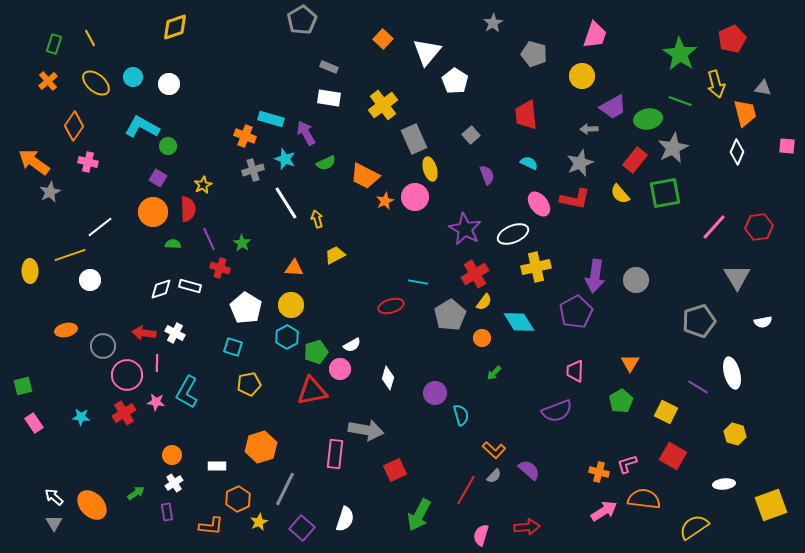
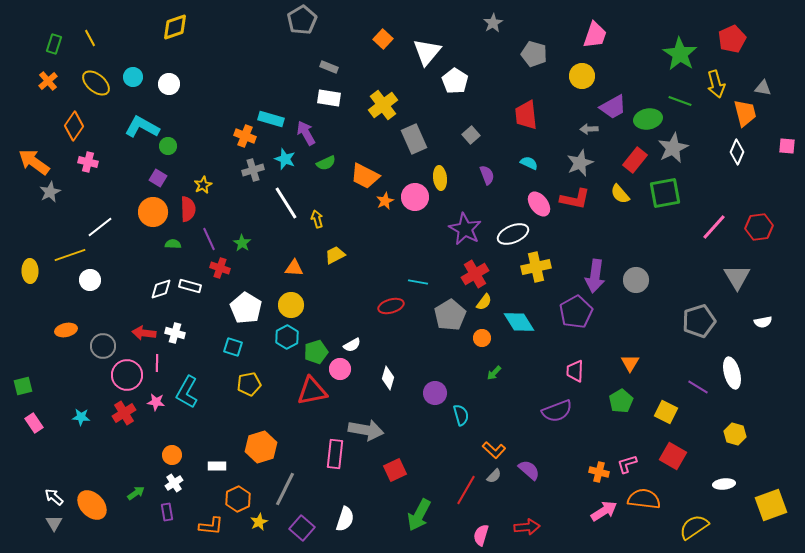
yellow ellipse at (430, 169): moved 10 px right, 9 px down; rotated 10 degrees clockwise
white cross at (175, 333): rotated 12 degrees counterclockwise
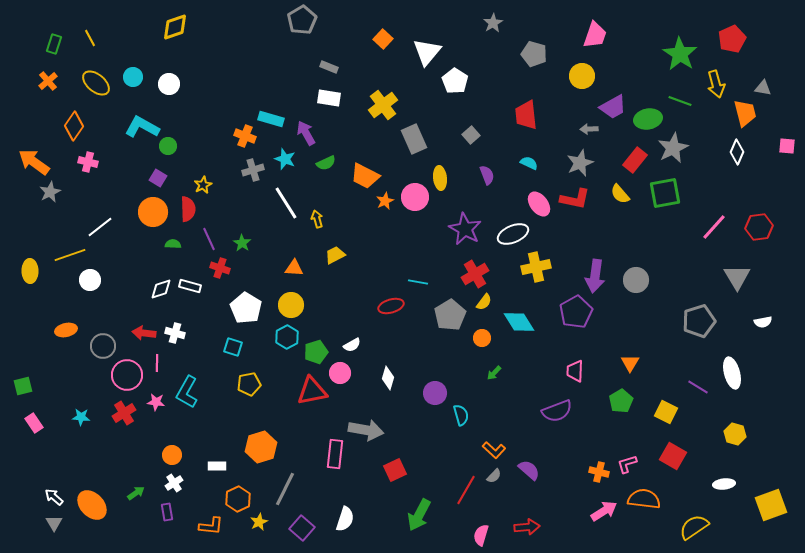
pink circle at (340, 369): moved 4 px down
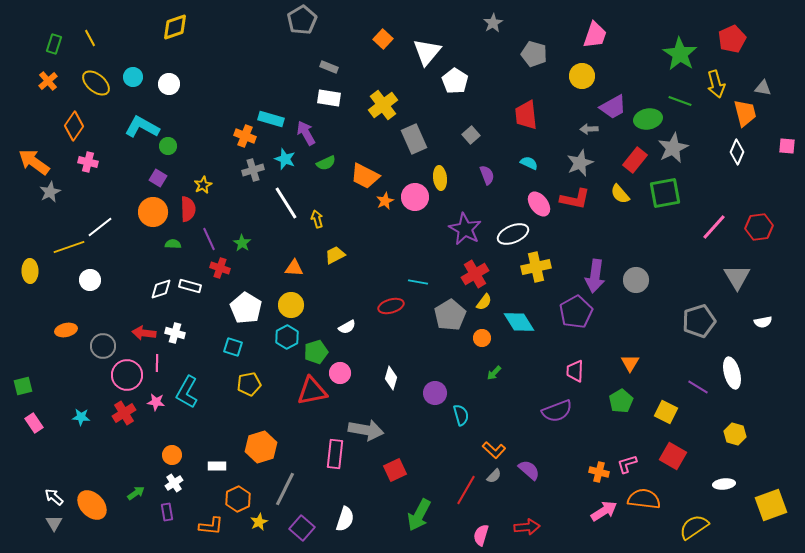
yellow line at (70, 255): moved 1 px left, 8 px up
white semicircle at (352, 345): moved 5 px left, 18 px up
white diamond at (388, 378): moved 3 px right
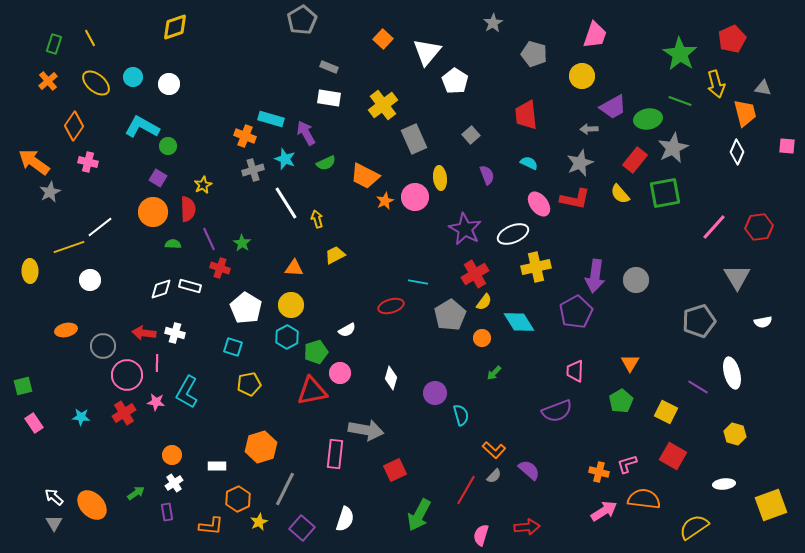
white semicircle at (347, 327): moved 3 px down
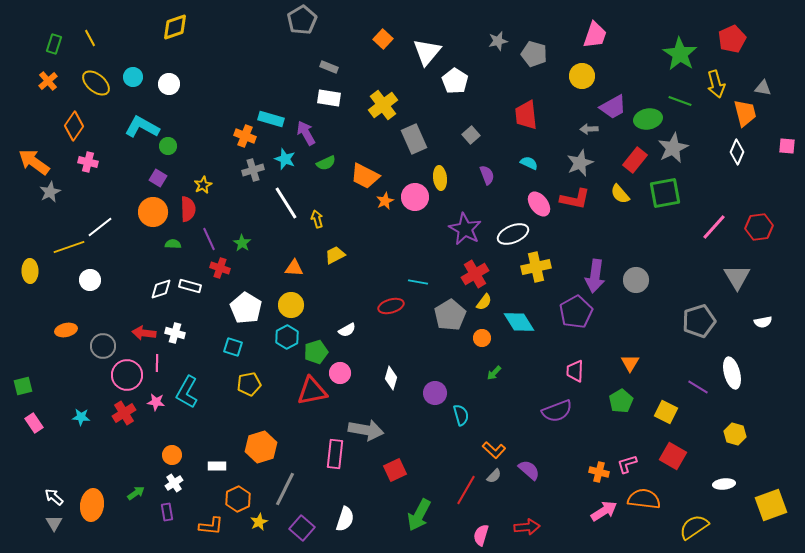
gray star at (493, 23): moved 5 px right, 18 px down; rotated 18 degrees clockwise
orange ellipse at (92, 505): rotated 52 degrees clockwise
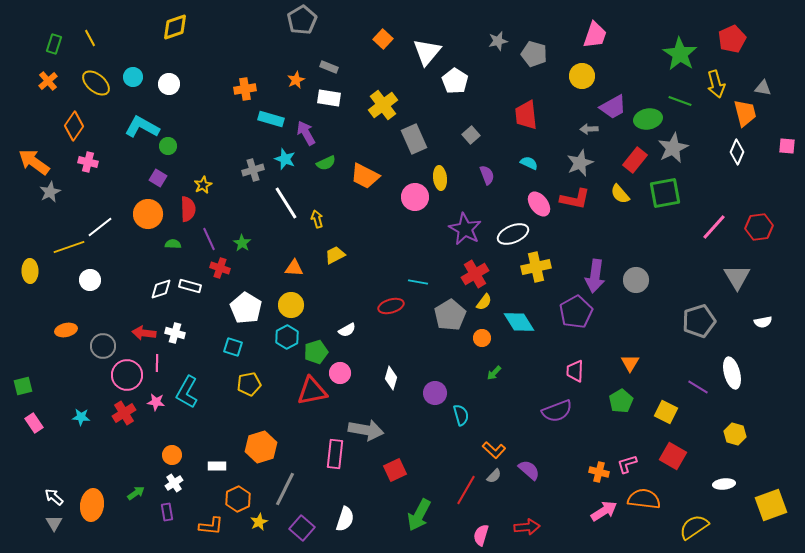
orange cross at (245, 136): moved 47 px up; rotated 30 degrees counterclockwise
orange star at (385, 201): moved 89 px left, 121 px up
orange circle at (153, 212): moved 5 px left, 2 px down
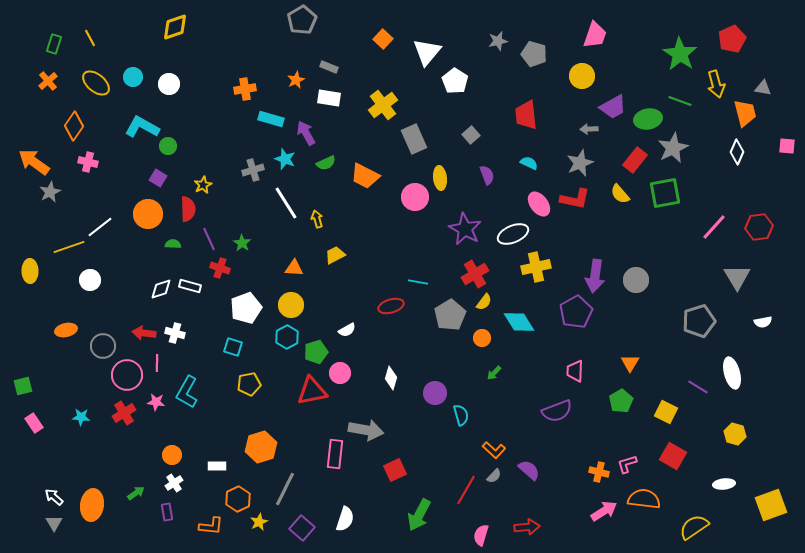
white pentagon at (246, 308): rotated 20 degrees clockwise
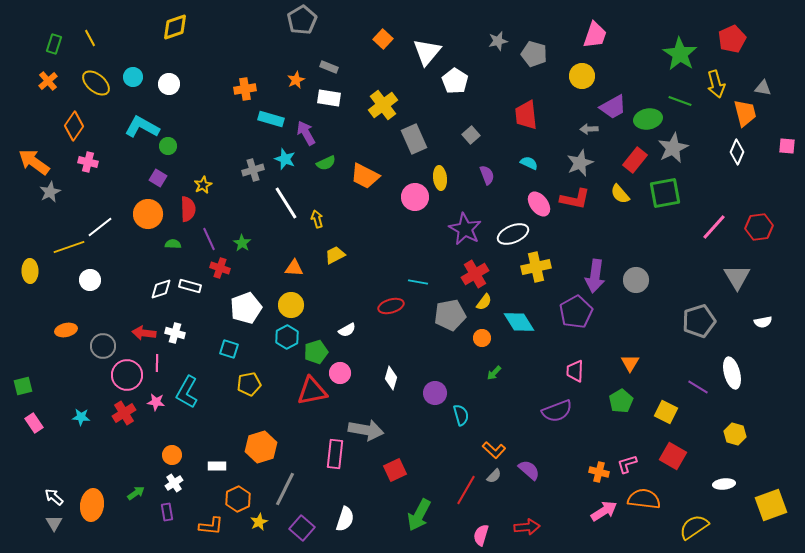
gray pentagon at (450, 315): rotated 20 degrees clockwise
cyan square at (233, 347): moved 4 px left, 2 px down
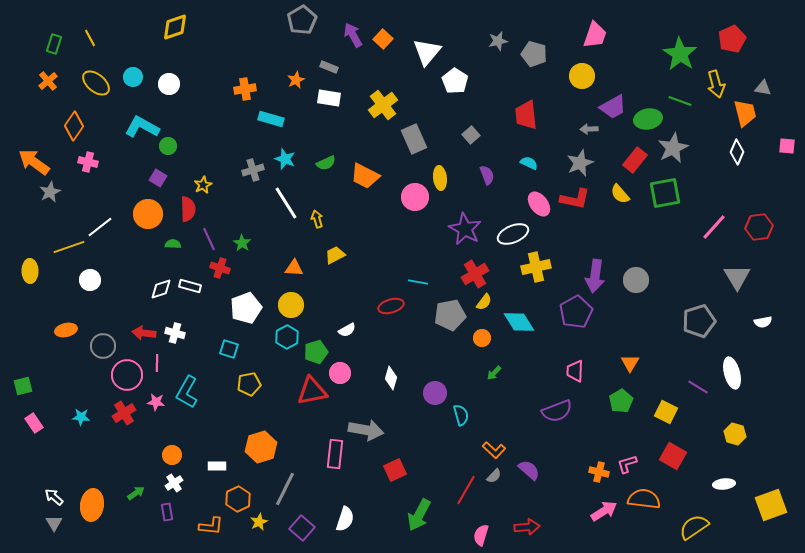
purple arrow at (306, 133): moved 47 px right, 98 px up
